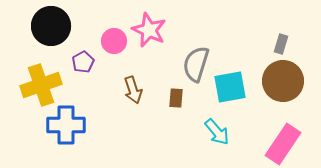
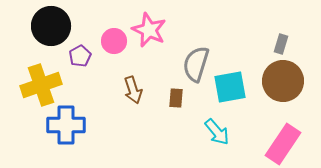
purple pentagon: moved 3 px left, 6 px up
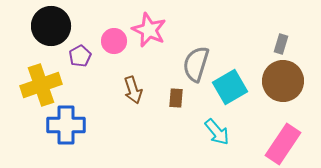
cyan square: rotated 20 degrees counterclockwise
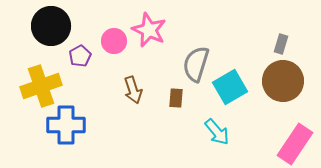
yellow cross: moved 1 px down
pink rectangle: moved 12 px right
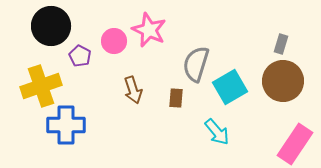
purple pentagon: rotated 15 degrees counterclockwise
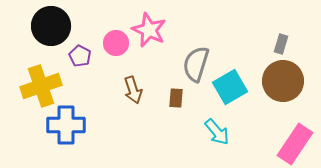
pink circle: moved 2 px right, 2 px down
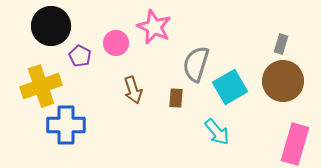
pink star: moved 5 px right, 3 px up
pink rectangle: rotated 18 degrees counterclockwise
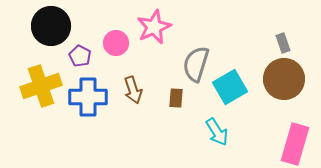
pink star: rotated 24 degrees clockwise
gray rectangle: moved 2 px right, 1 px up; rotated 36 degrees counterclockwise
brown circle: moved 1 px right, 2 px up
blue cross: moved 22 px right, 28 px up
cyan arrow: rotated 8 degrees clockwise
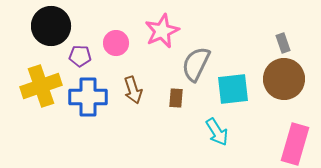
pink star: moved 8 px right, 4 px down
purple pentagon: rotated 25 degrees counterclockwise
gray semicircle: rotated 9 degrees clockwise
cyan square: moved 3 px right, 2 px down; rotated 24 degrees clockwise
